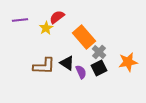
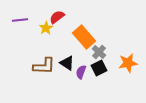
orange star: moved 1 px down
purple semicircle: rotated 136 degrees counterclockwise
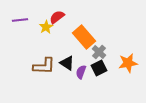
yellow star: moved 1 px up
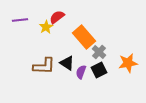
black square: moved 2 px down
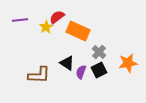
orange rectangle: moved 6 px left, 6 px up; rotated 25 degrees counterclockwise
brown L-shape: moved 5 px left, 9 px down
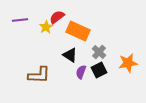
black triangle: moved 3 px right, 8 px up
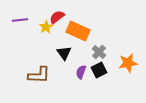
black triangle: moved 6 px left, 2 px up; rotated 21 degrees clockwise
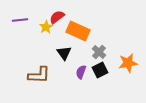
black square: moved 1 px right
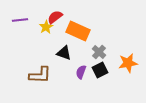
red semicircle: moved 2 px left
black triangle: rotated 35 degrees counterclockwise
brown L-shape: moved 1 px right
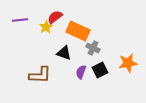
gray cross: moved 6 px left, 4 px up; rotated 16 degrees counterclockwise
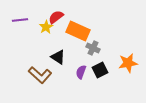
red semicircle: moved 1 px right
black triangle: moved 6 px left, 4 px down; rotated 14 degrees clockwise
brown L-shape: rotated 40 degrees clockwise
